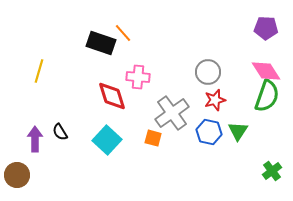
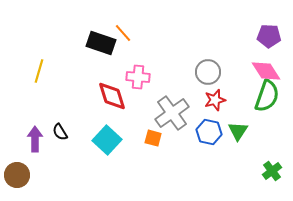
purple pentagon: moved 3 px right, 8 px down
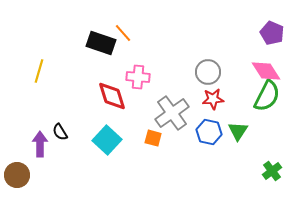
purple pentagon: moved 3 px right, 3 px up; rotated 20 degrees clockwise
green semicircle: rotated 8 degrees clockwise
red star: moved 2 px left, 1 px up; rotated 10 degrees clockwise
purple arrow: moved 5 px right, 5 px down
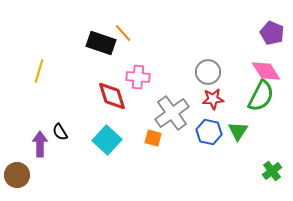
green semicircle: moved 6 px left
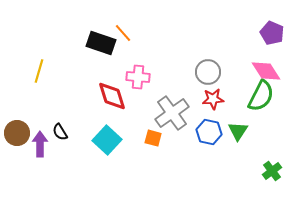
brown circle: moved 42 px up
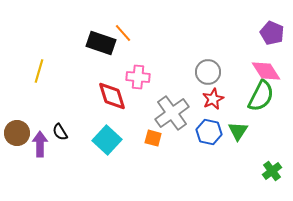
red star: rotated 20 degrees counterclockwise
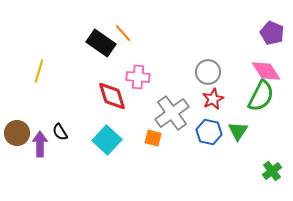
black rectangle: rotated 16 degrees clockwise
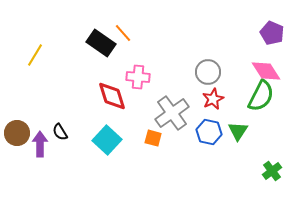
yellow line: moved 4 px left, 16 px up; rotated 15 degrees clockwise
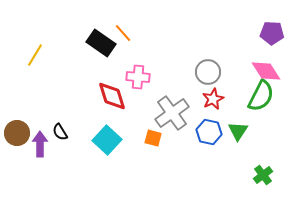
purple pentagon: rotated 20 degrees counterclockwise
green cross: moved 9 px left, 4 px down
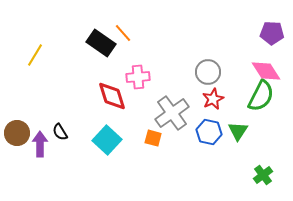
pink cross: rotated 10 degrees counterclockwise
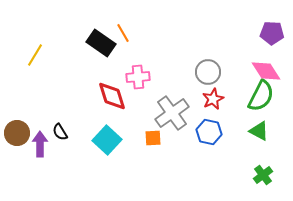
orange line: rotated 12 degrees clockwise
green triangle: moved 21 px right; rotated 35 degrees counterclockwise
orange square: rotated 18 degrees counterclockwise
